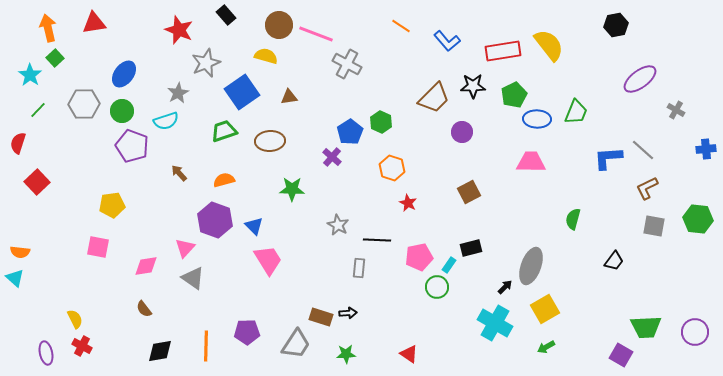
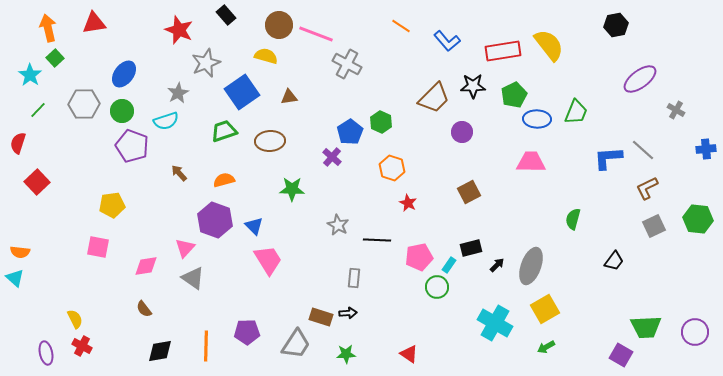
gray square at (654, 226): rotated 35 degrees counterclockwise
gray rectangle at (359, 268): moved 5 px left, 10 px down
black arrow at (505, 287): moved 8 px left, 22 px up
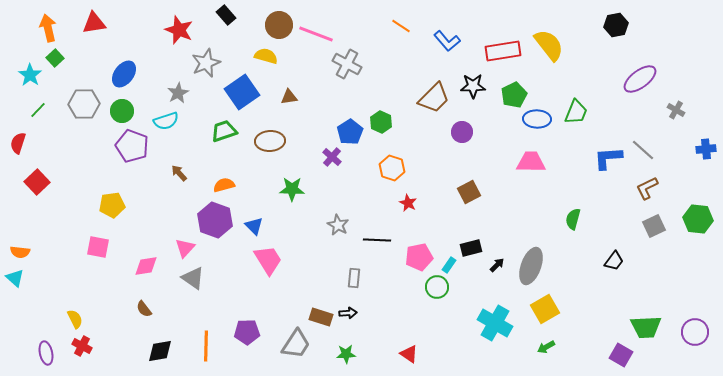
orange semicircle at (224, 180): moved 5 px down
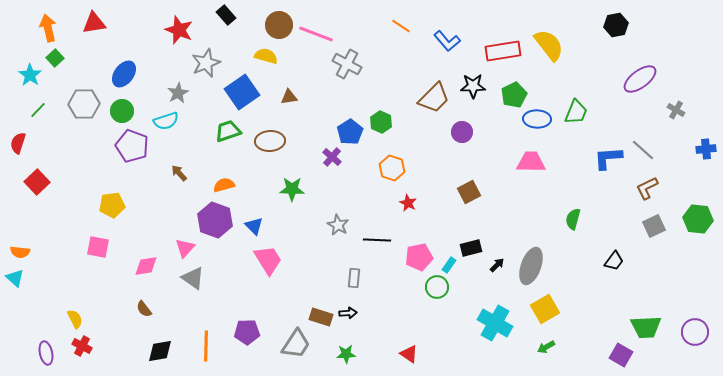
green trapezoid at (224, 131): moved 4 px right
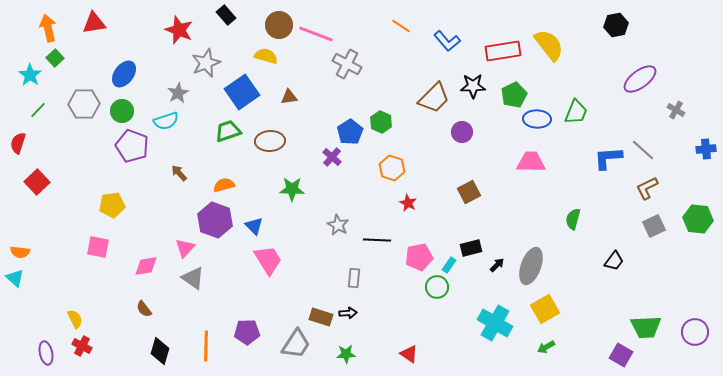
black diamond at (160, 351): rotated 64 degrees counterclockwise
